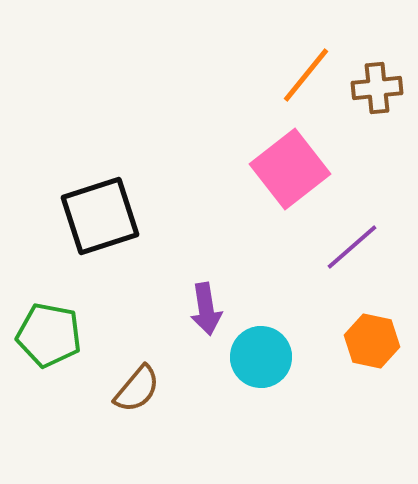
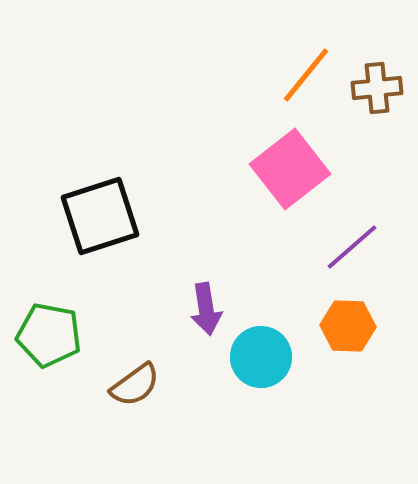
orange hexagon: moved 24 px left, 15 px up; rotated 10 degrees counterclockwise
brown semicircle: moved 2 px left, 4 px up; rotated 14 degrees clockwise
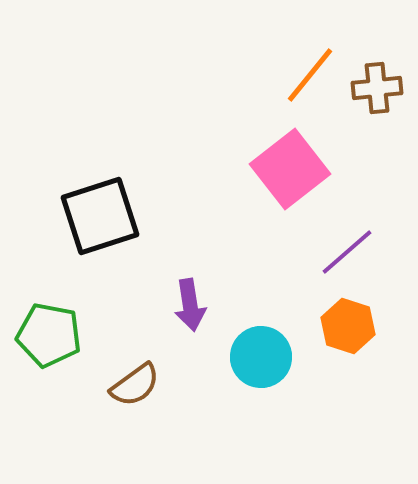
orange line: moved 4 px right
purple line: moved 5 px left, 5 px down
purple arrow: moved 16 px left, 4 px up
orange hexagon: rotated 16 degrees clockwise
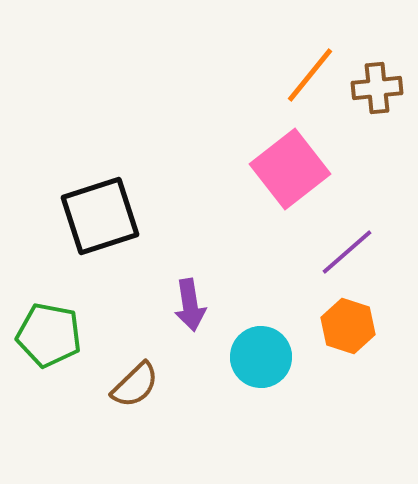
brown semicircle: rotated 8 degrees counterclockwise
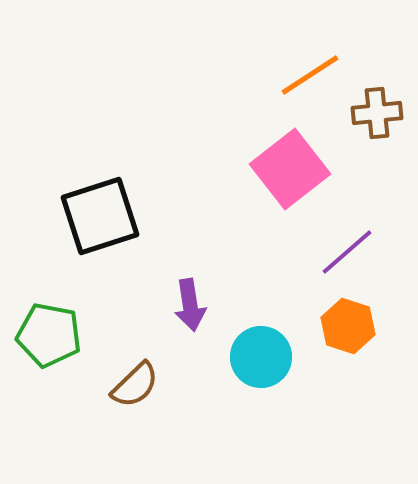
orange line: rotated 18 degrees clockwise
brown cross: moved 25 px down
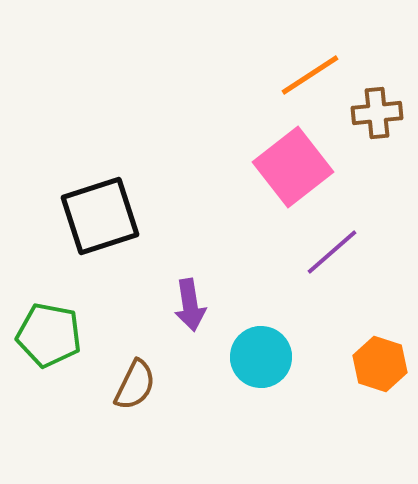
pink square: moved 3 px right, 2 px up
purple line: moved 15 px left
orange hexagon: moved 32 px right, 38 px down
brown semicircle: rotated 20 degrees counterclockwise
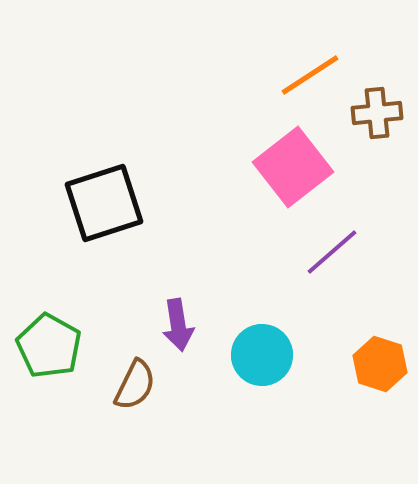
black square: moved 4 px right, 13 px up
purple arrow: moved 12 px left, 20 px down
green pentagon: moved 11 px down; rotated 18 degrees clockwise
cyan circle: moved 1 px right, 2 px up
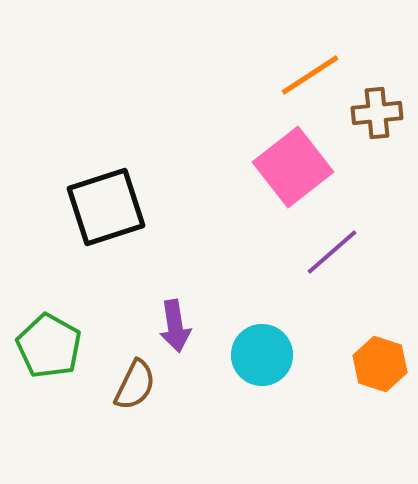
black square: moved 2 px right, 4 px down
purple arrow: moved 3 px left, 1 px down
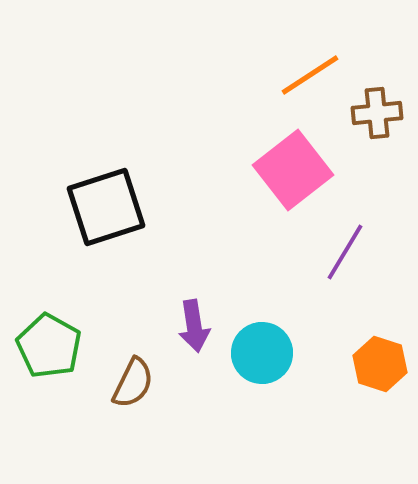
pink square: moved 3 px down
purple line: moved 13 px right; rotated 18 degrees counterclockwise
purple arrow: moved 19 px right
cyan circle: moved 2 px up
brown semicircle: moved 2 px left, 2 px up
